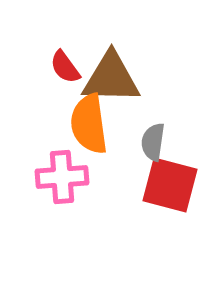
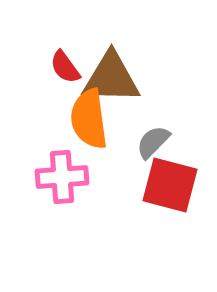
orange semicircle: moved 5 px up
gray semicircle: rotated 36 degrees clockwise
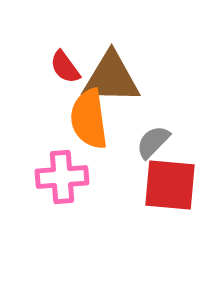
red square: rotated 10 degrees counterclockwise
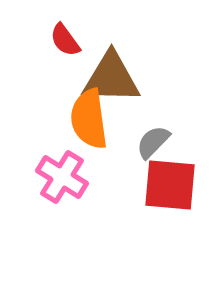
red semicircle: moved 27 px up
pink cross: rotated 36 degrees clockwise
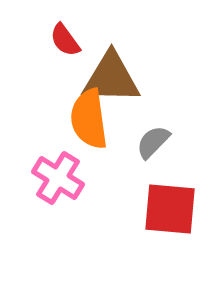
pink cross: moved 4 px left, 1 px down
red square: moved 24 px down
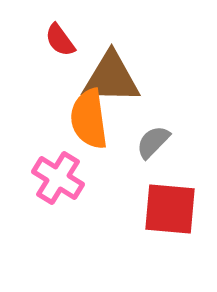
red semicircle: moved 5 px left
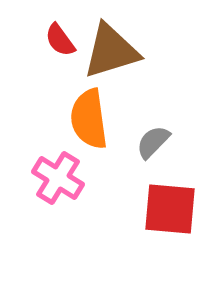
brown triangle: moved 27 px up; rotated 18 degrees counterclockwise
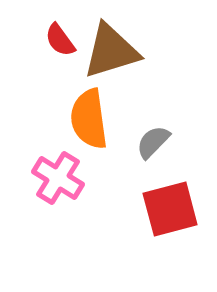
red square: rotated 20 degrees counterclockwise
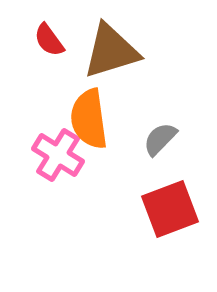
red semicircle: moved 11 px left
gray semicircle: moved 7 px right, 3 px up
pink cross: moved 23 px up
red square: rotated 6 degrees counterclockwise
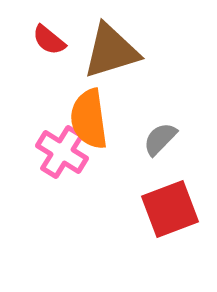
red semicircle: rotated 15 degrees counterclockwise
pink cross: moved 4 px right, 3 px up
